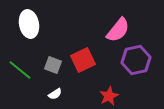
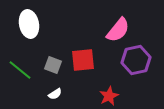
red square: rotated 20 degrees clockwise
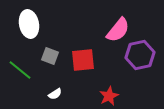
purple hexagon: moved 4 px right, 5 px up
gray square: moved 3 px left, 9 px up
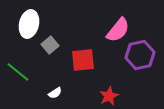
white ellipse: rotated 24 degrees clockwise
gray square: moved 11 px up; rotated 30 degrees clockwise
green line: moved 2 px left, 2 px down
white semicircle: moved 1 px up
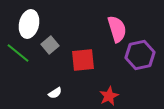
pink semicircle: moved 1 px left, 1 px up; rotated 56 degrees counterclockwise
green line: moved 19 px up
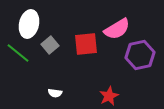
pink semicircle: rotated 76 degrees clockwise
red square: moved 3 px right, 16 px up
white semicircle: rotated 40 degrees clockwise
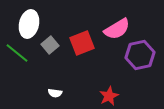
red square: moved 4 px left, 1 px up; rotated 15 degrees counterclockwise
green line: moved 1 px left
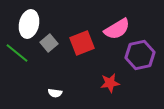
gray square: moved 1 px left, 2 px up
red star: moved 1 px right, 13 px up; rotated 18 degrees clockwise
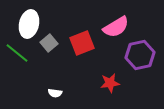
pink semicircle: moved 1 px left, 2 px up
